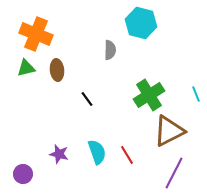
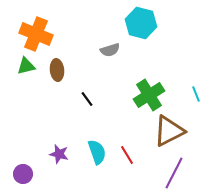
gray semicircle: rotated 72 degrees clockwise
green triangle: moved 2 px up
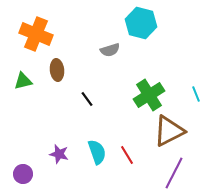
green triangle: moved 3 px left, 15 px down
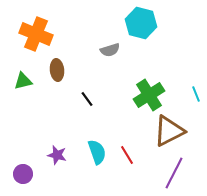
purple star: moved 2 px left, 1 px down
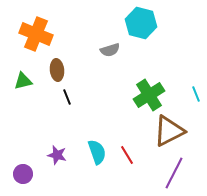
black line: moved 20 px left, 2 px up; rotated 14 degrees clockwise
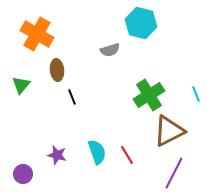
orange cross: moved 1 px right; rotated 8 degrees clockwise
green triangle: moved 2 px left, 4 px down; rotated 36 degrees counterclockwise
black line: moved 5 px right
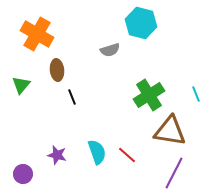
brown triangle: moved 1 px right; rotated 36 degrees clockwise
red line: rotated 18 degrees counterclockwise
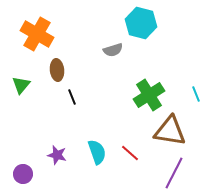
gray semicircle: moved 3 px right
red line: moved 3 px right, 2 px up
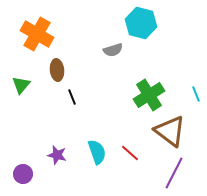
brown triangle: rotated 28 degrees clockwise
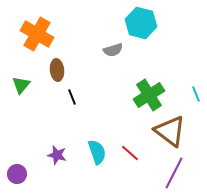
purple circle: moved 6 px left
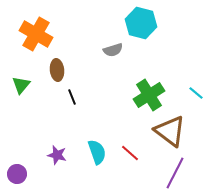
orange cross: moved 1 px left
cyan line: moved 1 px up; rotated 28 degrees counterclockwise
purple line: moved 1 px right
